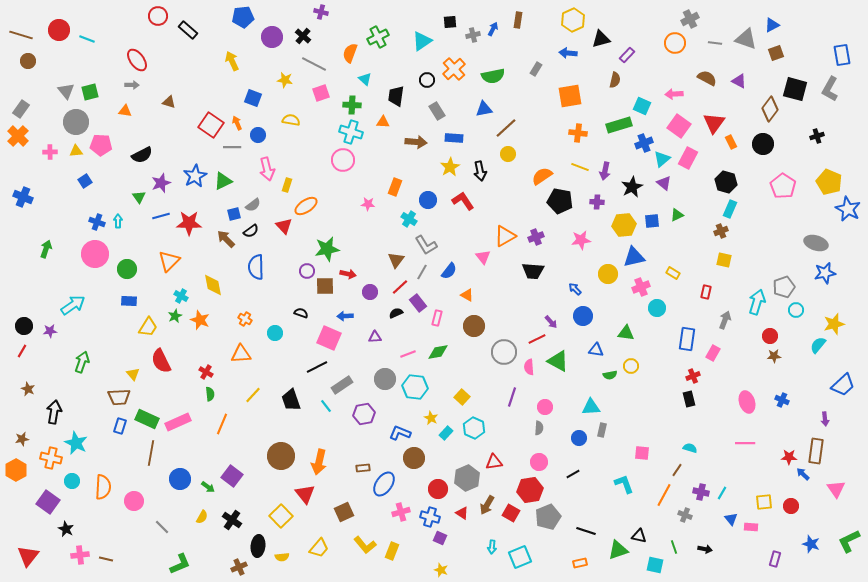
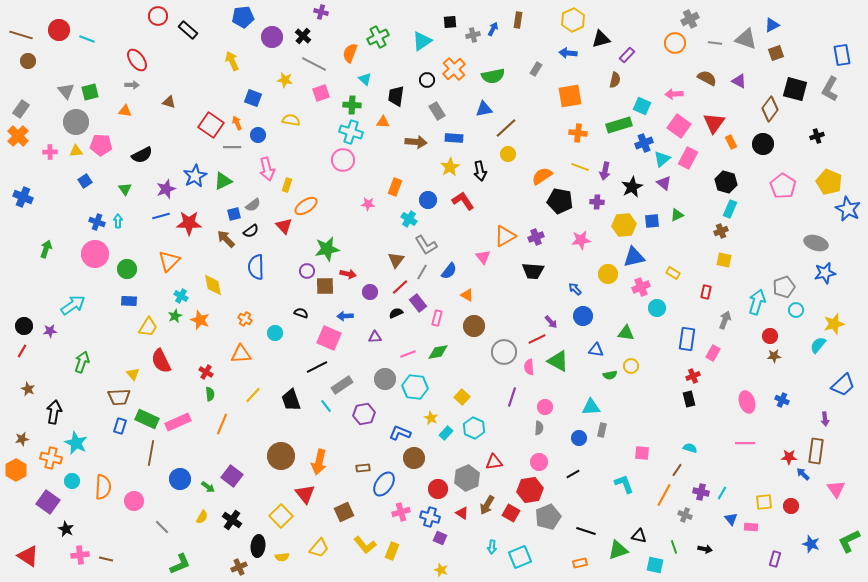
purple star at (161, 183): moved 5 px right, 6 px down
green triangle at (139, 197): moved 14 px left, 8 px up
red triangle at (28, 556): rotated 35 degrees counterclockwise
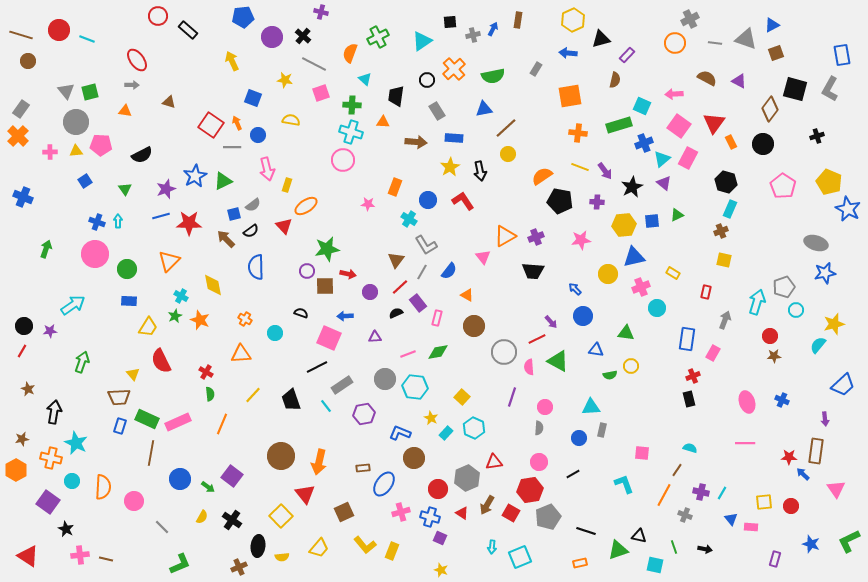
purple arrow at (605, 171): rotated 48 degrees counterclockwise
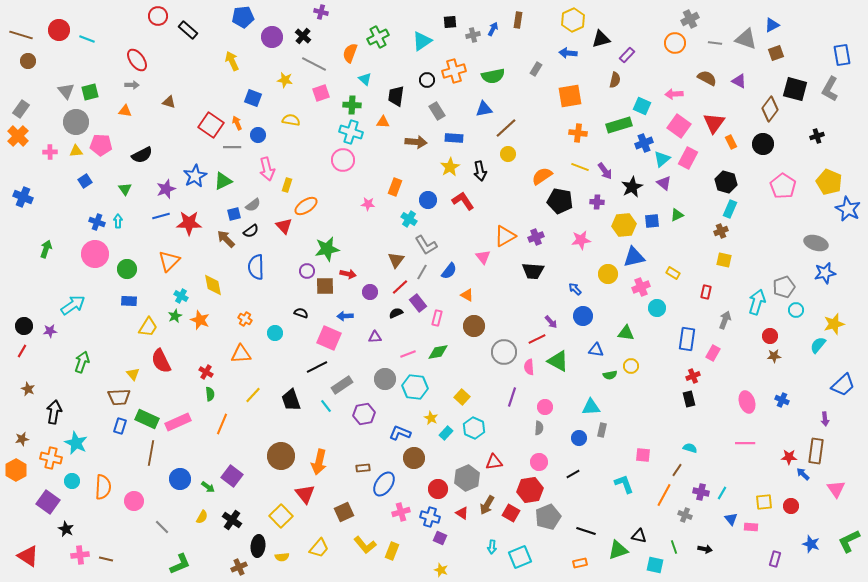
orange cross at (454, 69): moved 2 px down; rotated 25 degrees clockwise
pink square at (642, 453): moved 1 px right, 2 px down
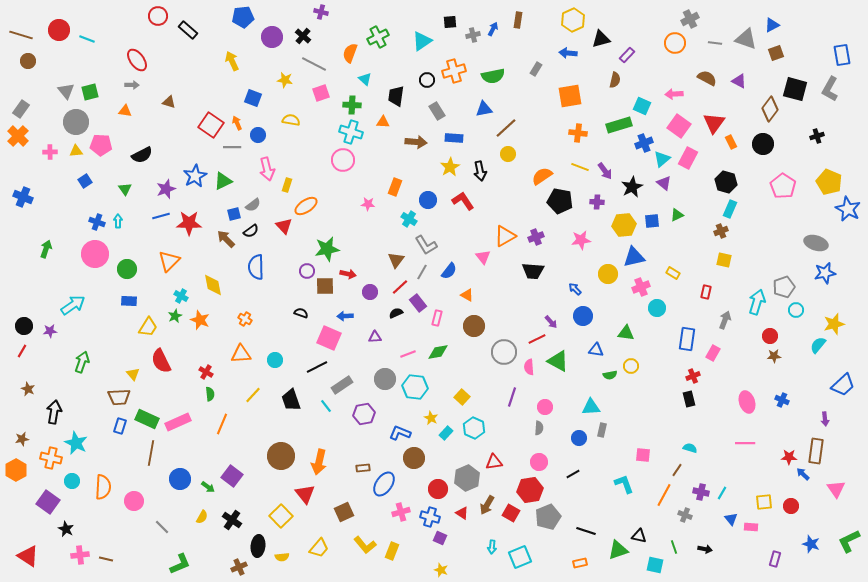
cyan circle at (275, 333): moved 27 px down
